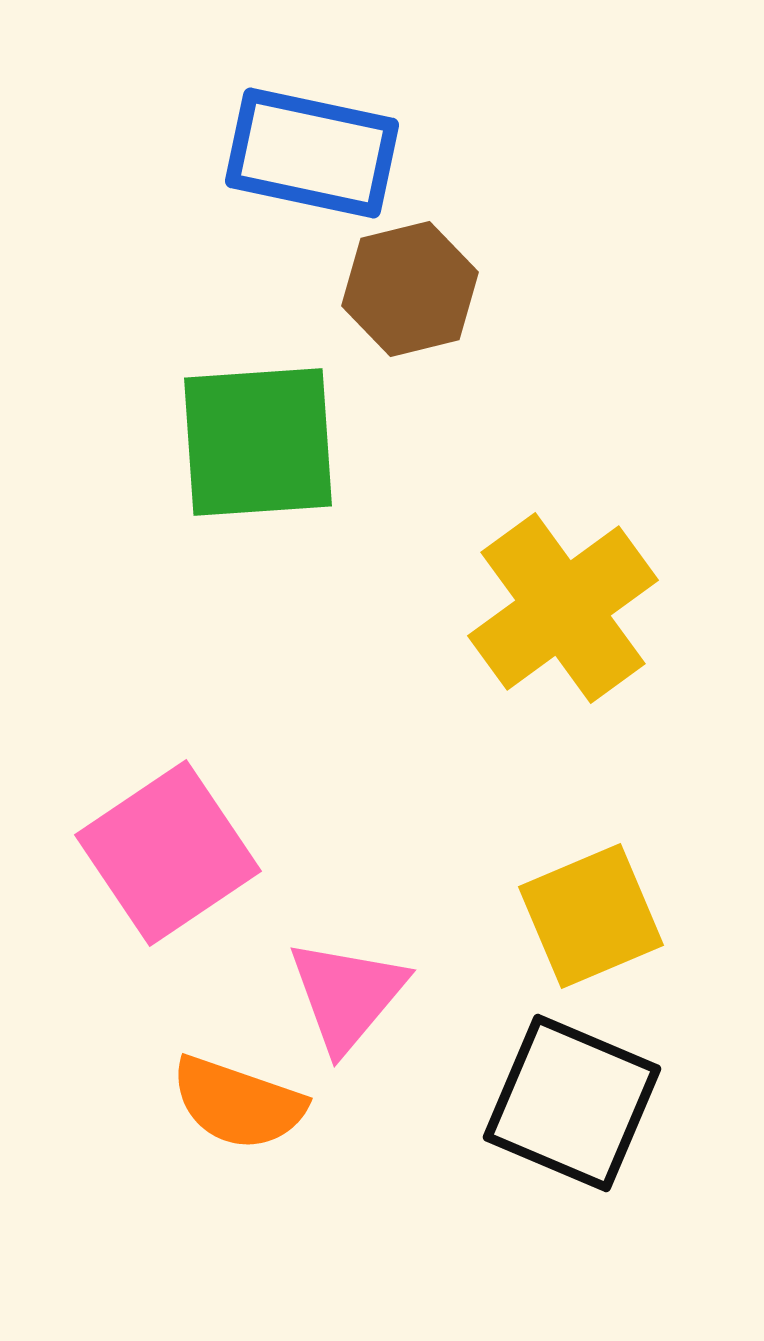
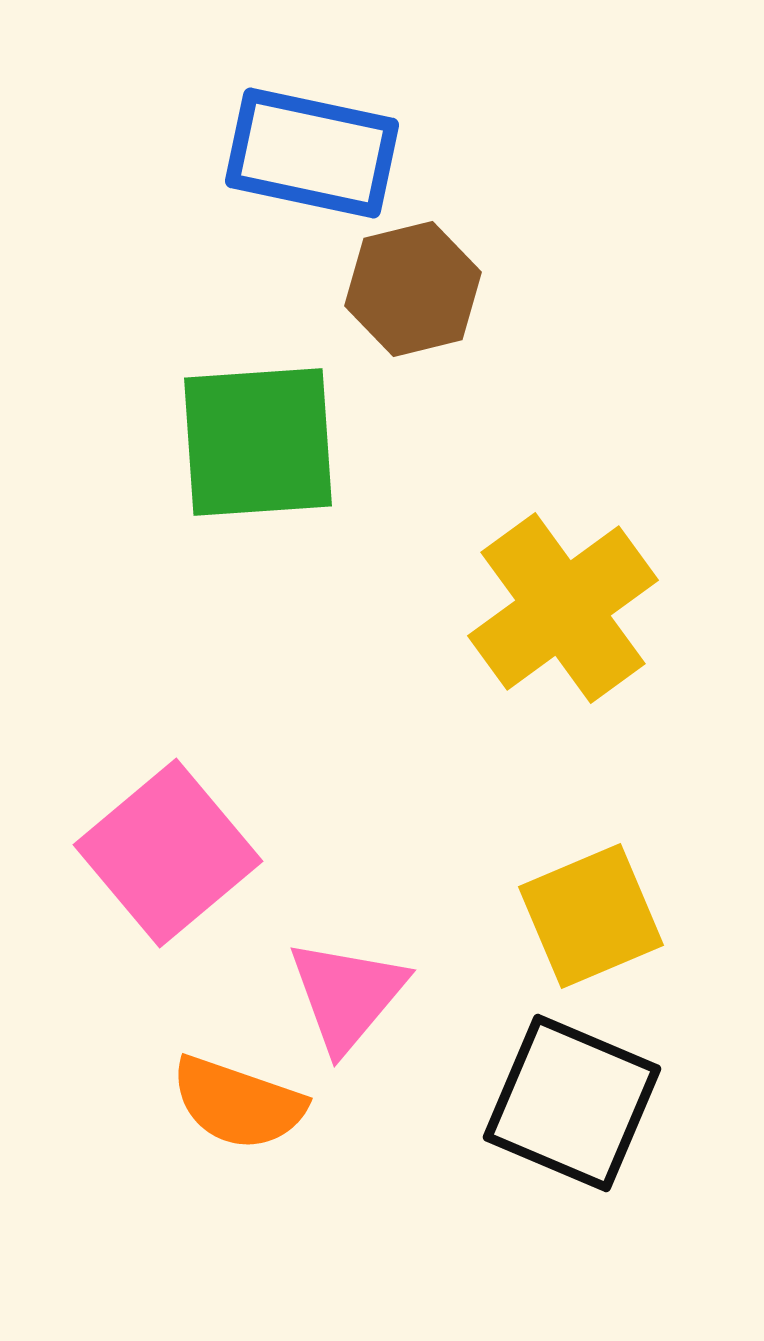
brown hexagon: moved 3 px right
pink square: rotated 6 degrees counterclockwise
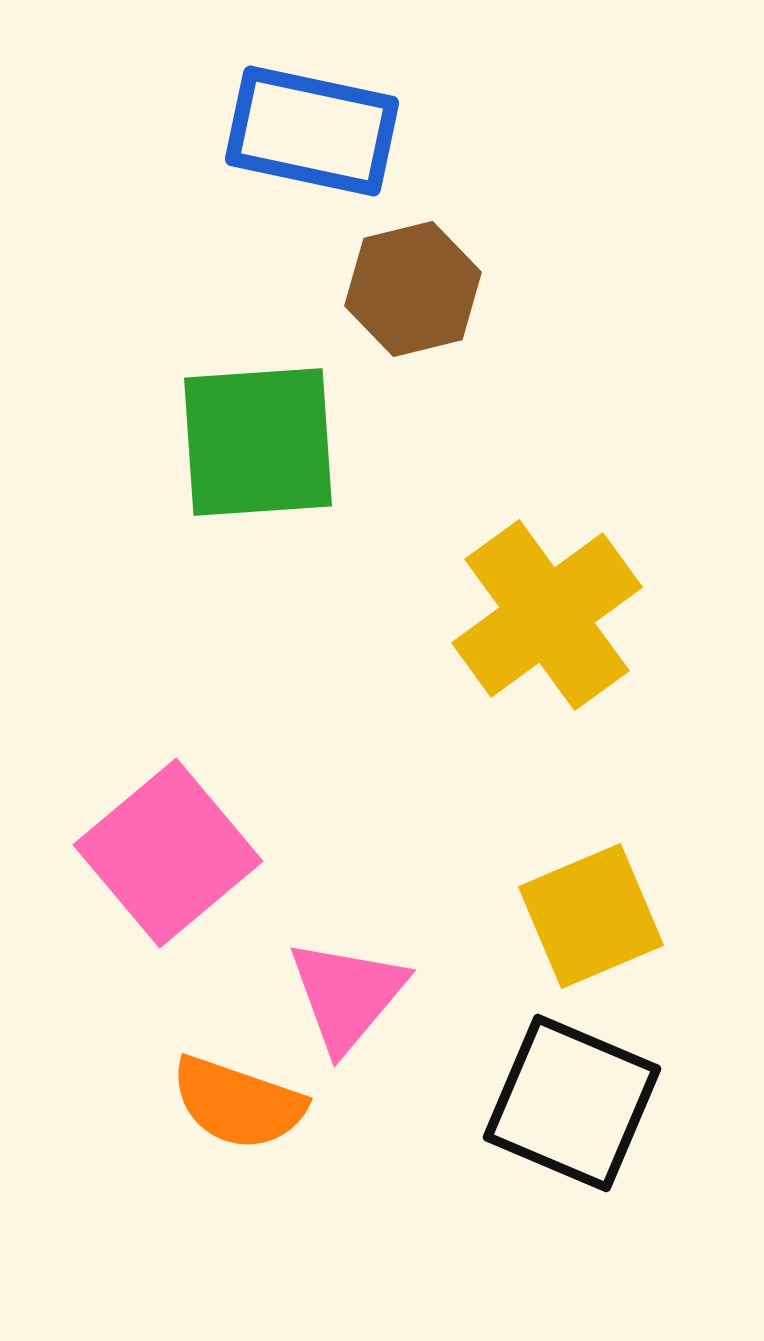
blue rectangle: moved 22 px up
yellow cross: moved 16 px left, 7 px down
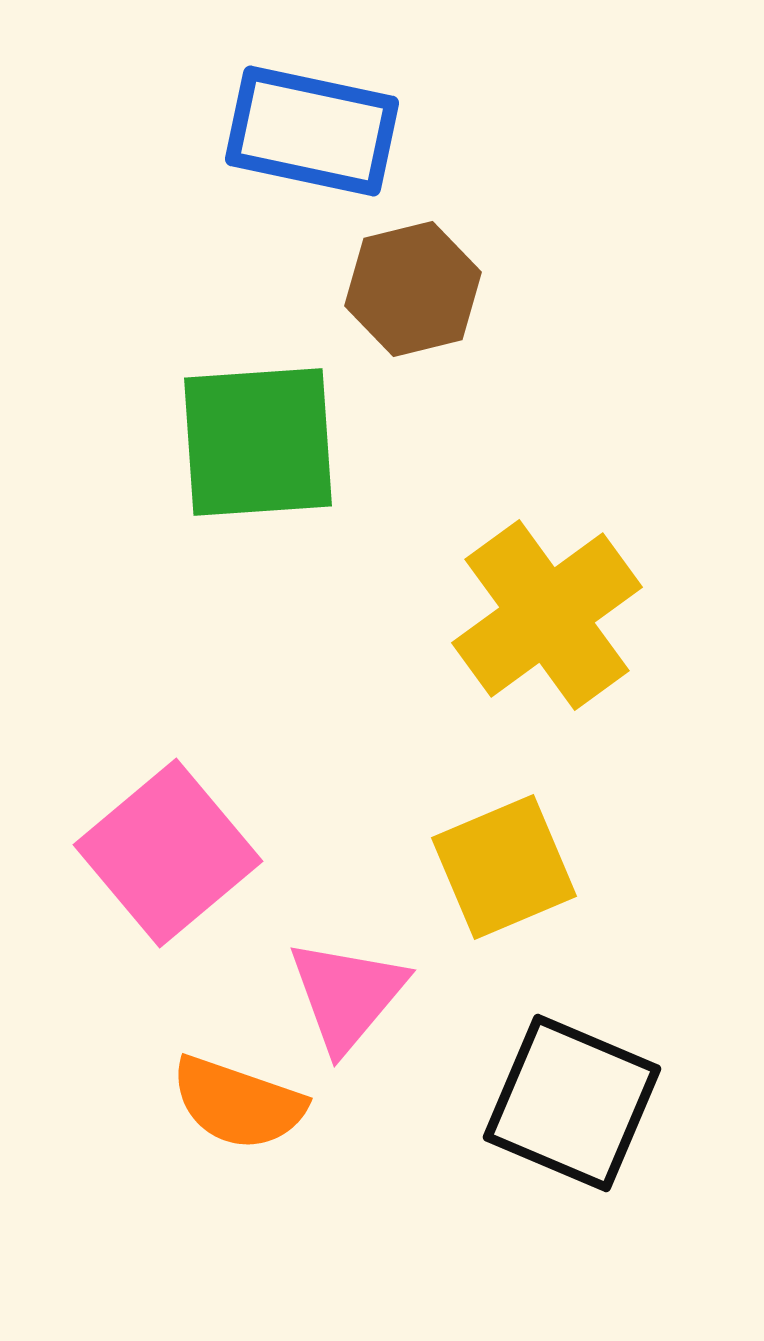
yellow square: moved 87 px left, 49 px up
